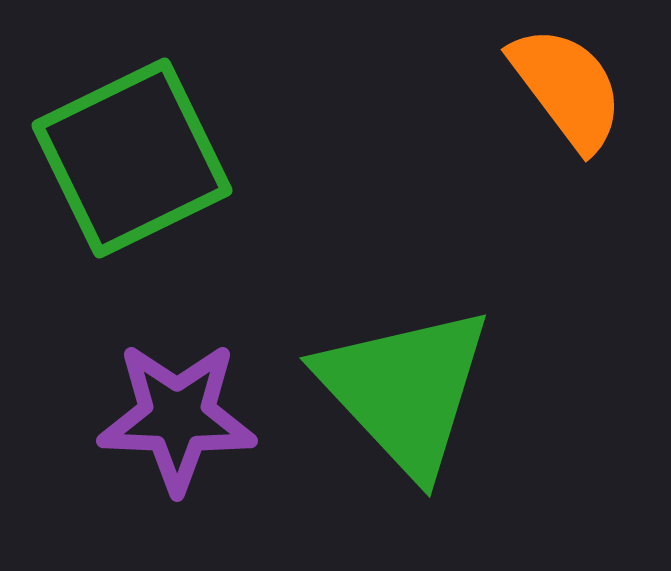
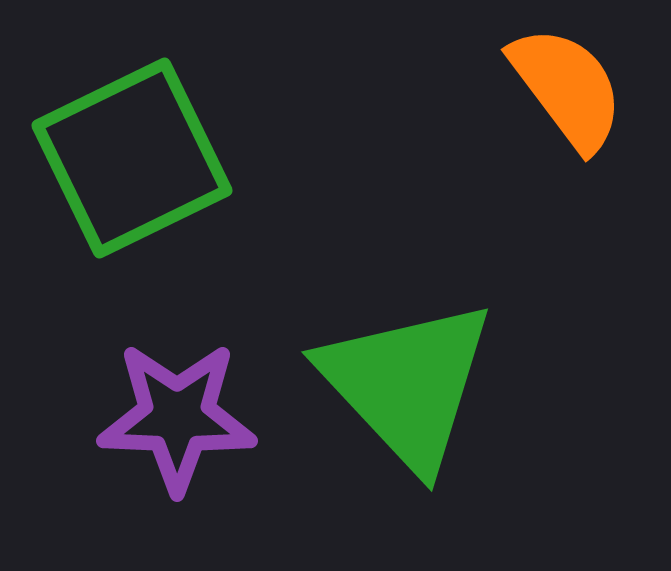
green triangle: moved 2 px right, 6 px up
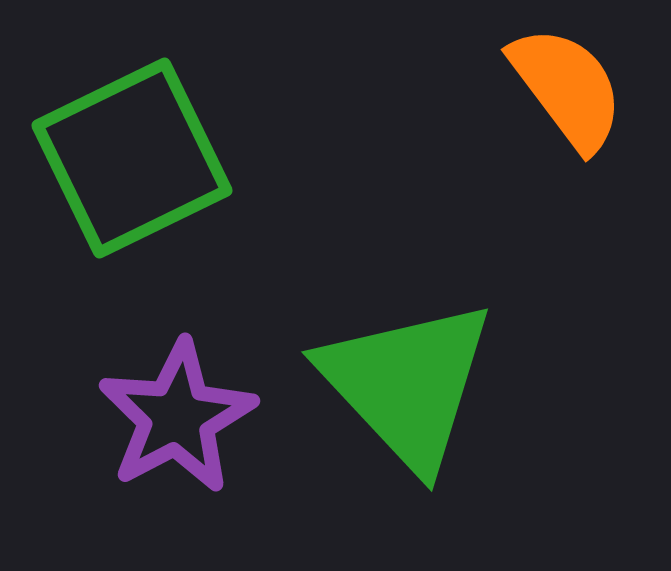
purple star: rotated 30 degrees counterclockwise
